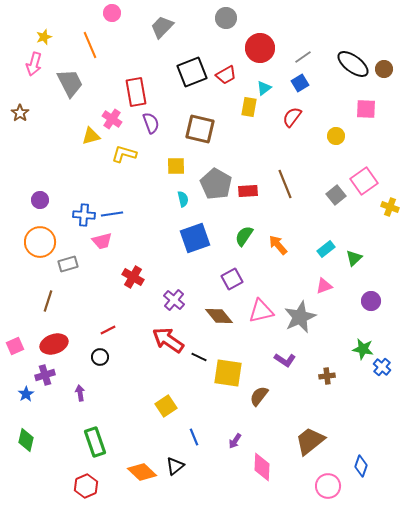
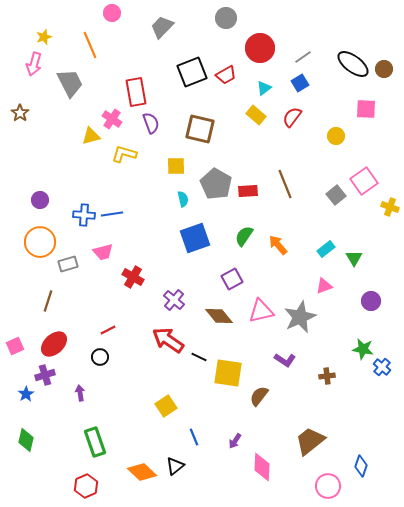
yellow rectangle at (249, 107): moved 7 px right, 8 px down; rotated 60 degrees counterclockwise
pink trapezoid at (102, 241): moved 1 px right, 11 px down
green triangle at (354, 258): rotated 18 degrees counterclockwise
red ellipse at (54, 344): rotated 24 degrees counterclockwise
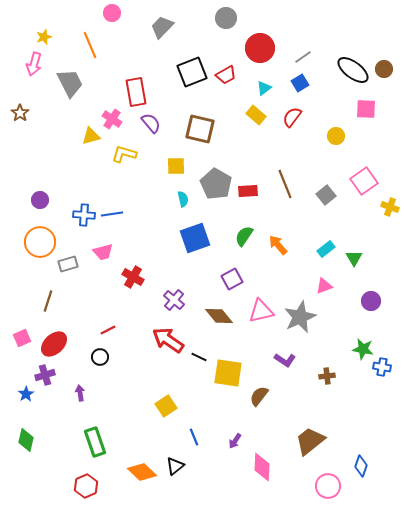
black ellipse at (353, 64): moved 6 px down
purple semicircle at (151, 123): rotated 20 degrees counterclockwise
gray square at (336, 195): moved 10 px left
pink square at (15, 346): moved 7 px right, 8 px up
blue cross at (382, 367): rotated 30 degrees counterclockwise
